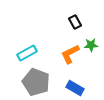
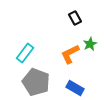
black rectangle: moved 4 px up
green star: moved 1 px left, 1 px up; rotated 24 degrees counterclockwise
cyan rectangle: moved 2 px left; rotated 24 degrees counterclockwise
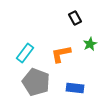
orange L-shape: moved 9 px left; rotated 15 degrees clockwise
blue rectangle: rotated 24 degrees counterclockwise
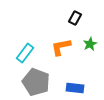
black rectangle: rotated 56 degrees clockwise
orange L-shape: moved 7 px up
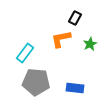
orange L-shape: moved 8 px up
gray pentagon: rotated 16 degrees counterclockwise
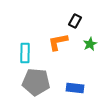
black rectangle: moved 3 px down
orange L-shape: moved 3 px left, 3 px down
cyan rectangle: rotated 36 degrees counterclockwise
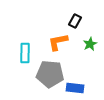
gray pentagon: moved 14 px right, 8 px up
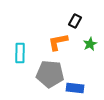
cyan rectangle: moved 5 px left
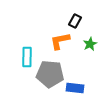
orange L-shape: moved 2 px right, 1 px up
cyan rectangle: moved 7 px right, 4 px down
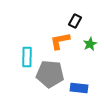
blue rectangle: moved 4 px right
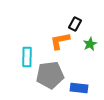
black rectangle: moved 3 px down
gray pentagon: moved 1 px down; rotated 12 degrees counterclockwise
